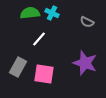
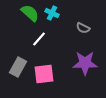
green semicircle: rotated 48 degrees clockwise
gray semicircle: moved 4 px left, 6 px down
purple star: rotated 20 degrees counterclockwise
pink square: rotated 15 degrees counterclockwise
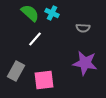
gray semicircle: rotated 24 degrees counterclockwise
white line: moved 4 px left
purple star: rotated 10 degrees clockwise
gray rectangle: moved 2 px left, 4 px down
pink square: moved 6 px down
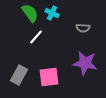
green semicircle: rotated 12 degrees clockwise
white line: moved 1 px right, 2 px up
gray rectangle: moved 3 px right, 4 px down
pink square: moved 5 px right, 3 px up
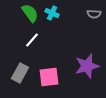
gray semicircle: moved 11 px right, 14 px up
white line: moved 4 px left, 3 px down
purple star: moved 2 px right, 3 px down; rotated 25 degrees counterclockwise
gray rectangle: moved 1 px right, 2 px up
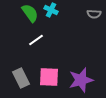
cyan cross: moved 1 px left, 3 px up
white line: moved 4 px right; rotated 14 degrees clockwise
purple star: moved 6 px left, 14 px down
gray rectangle: moved 1 px right, 5 px down; rotated 54 degrees counterclockwise
pink square: rotated 10 degrees clockwise
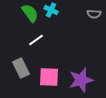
gray rectangle: moved 10 px up
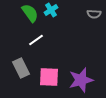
cyan cross: rotated 32 degrees clockwise
